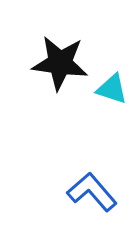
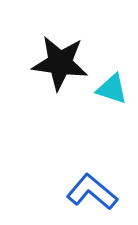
blue L-shape: rotated 9 degrees counterclockwise
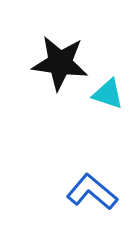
cyan triangle: moved 4 px left, 5 px down
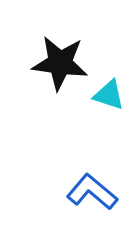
cyan triangle: moved 1 px right, 1 px down
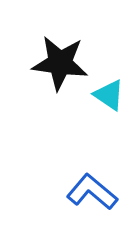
cyan triangle: rotated 16 degrees clockwise
